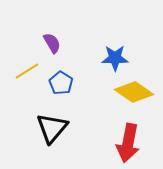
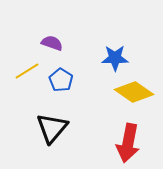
purple semicircle: rotated 40 degrees counterclockwise
blue pentagon: moved 3 px up
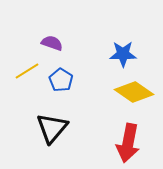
blue star: moved 8 px right, 4 px up
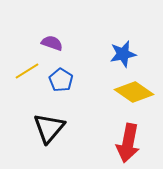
blue star: rotated 12 degrees counterclockwise
black triangle: moved 3 px left
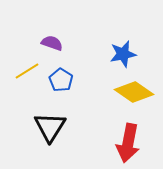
black triangle: moved 1 px right, 1 px up; rotated 8 degrees counterclockwise
